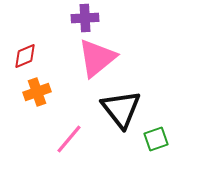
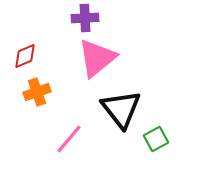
green square: rotated 10 degrees counterclockwise
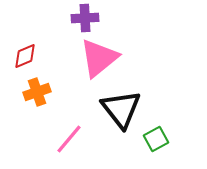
pink triangle: moved 2 px right
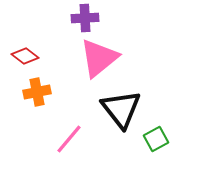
red diamond: rotated 60 degrees clockwise
orange cross: rotated 8 degrees clockwise
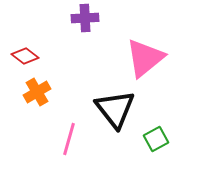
pink triangle: moved 46 px right
orange cross: rotated 20 degrees counterclockwise
black triangle: moved 6 px left
pink line: rotated 24 degrees counterclockwise
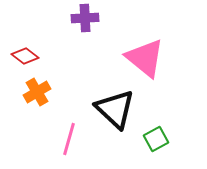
pink triangle: rotated 42 degrees counterclockwise
black triangle: rotated 9 degrees counterclockwise
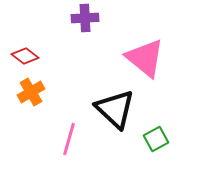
orange cross: moved 6 px left
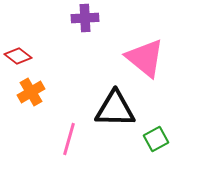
red diamond: moved 7 px left
black triangle: rotated 42 degrees counterclockwise
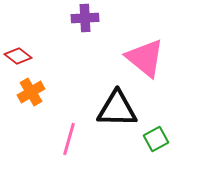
black triangle: moved 2 px right
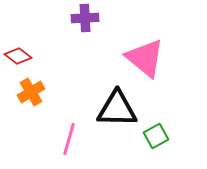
green square: moved 3 px up
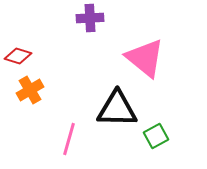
purple cross: moved 5 px right
red diamond: rotated 20 degrees counterclockwise
orange cross: moved 1 px left, 2 px up
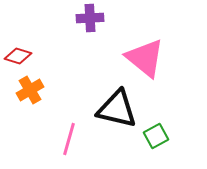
black triangle: rotated 12 degrees clockwise
